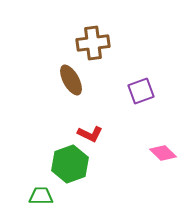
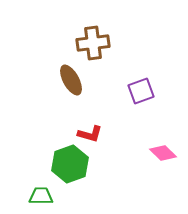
red L-shape: rotated 10 degrees counterclockwise
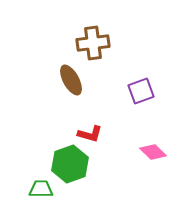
pink diamond: moved 10 px left, 1 px up
green trapezoid: moved 7 px up
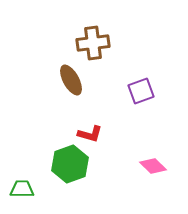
pink diamond: moved 14 px down
green trapezoid: moved 19 px left
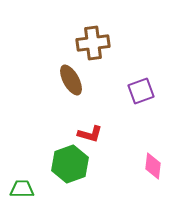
pink diamond: rotated 52 degrees clockwise
